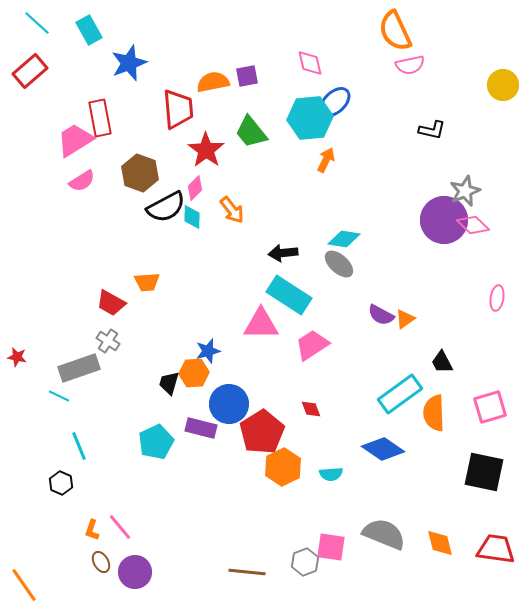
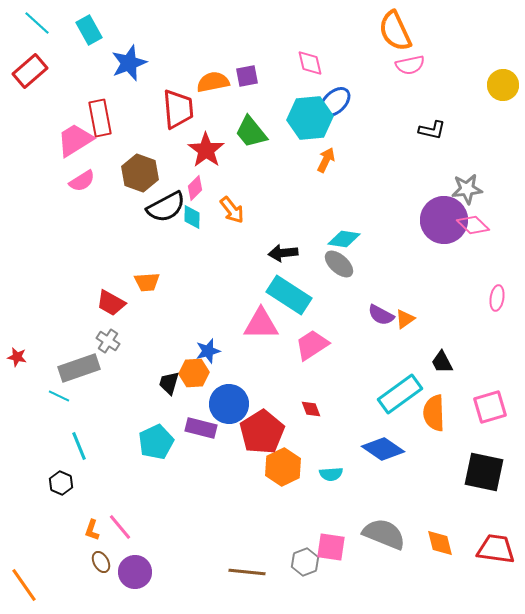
gray star at (465, 191): moved 2 px right, 2 px up; rotated 16 degrees clockwise
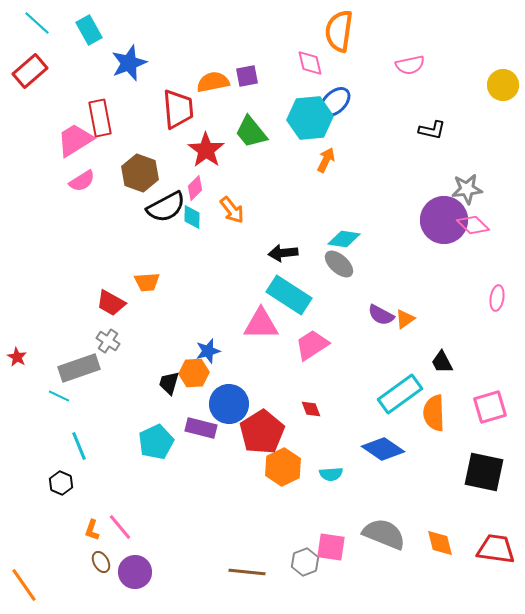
orange semicircle at (395, 31): moved 56 px left; rotated 33 degrees clockwise
red star at (17, 357): rotated 18 degrees clockwise
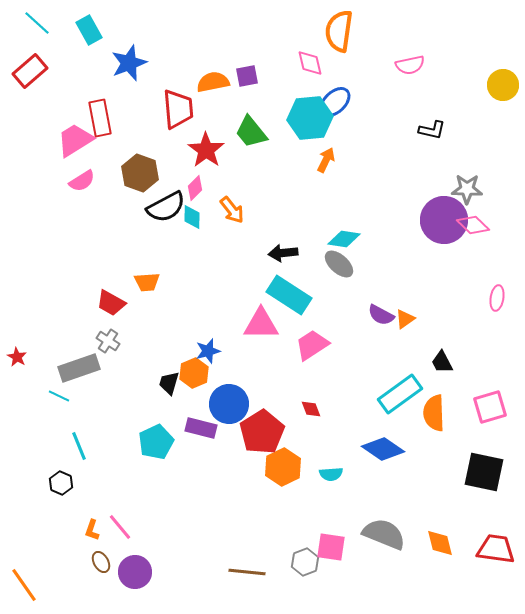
gray star at (467, 189): rotated 8 degrees clockwise
orange hexagon at (194, 373): rotated 20 degrees counterclockwise
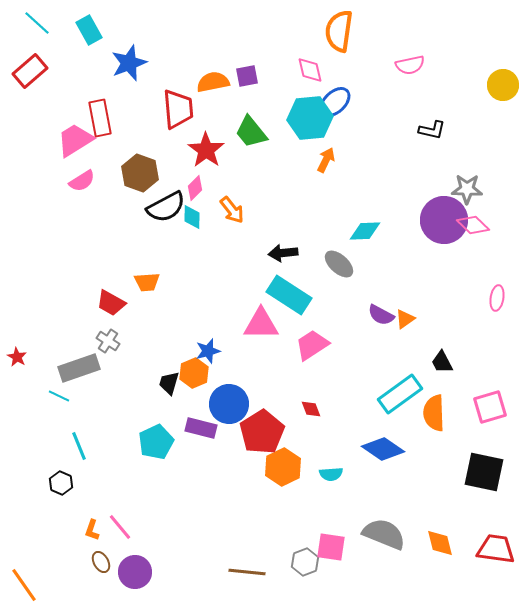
pink diamond at (310, 63): moved 7 px down
cyan diamond at (344, 239): moved 21 px right, 8 px up; rotated 12 degrees counterclockwise
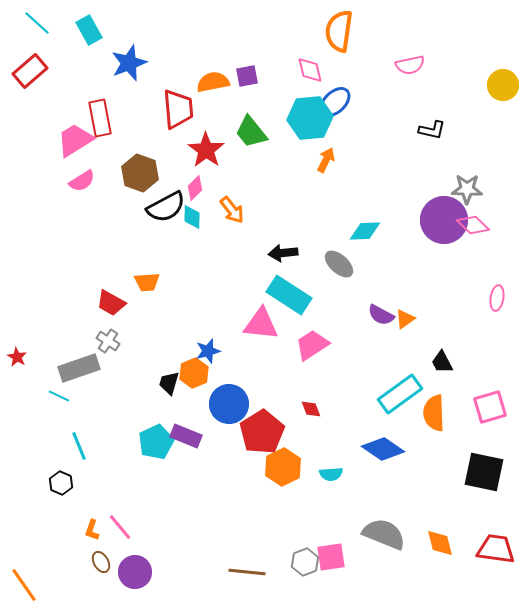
pink triangle at (261, 324): rotated 6 degrees clockwise
purple rectangle at (201, 428): moved 15 px left, 8 px down; rotated 8 degrees clockwise
pink square at (331, 547): moved 10 px down; rotated 16 degrees counterclockwise
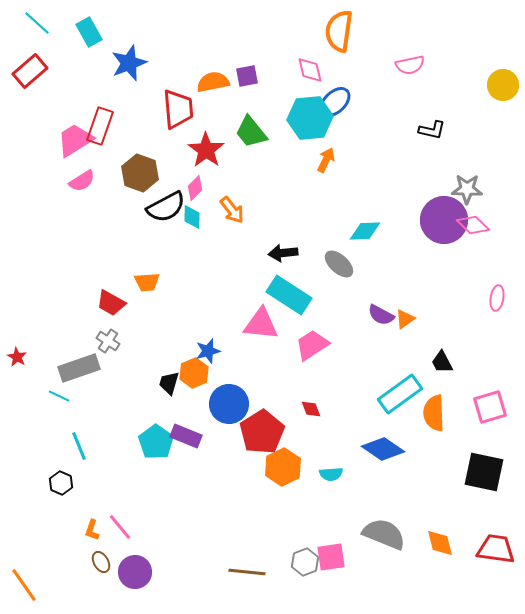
cyan rectangle at (89, 30): moved 2 px down
red rectangle at (100, 118): moved 8 px down; rotated 30 degrees clockwise
cyan pentagon at (156, 442): rotated 12 degrees counterclockwise
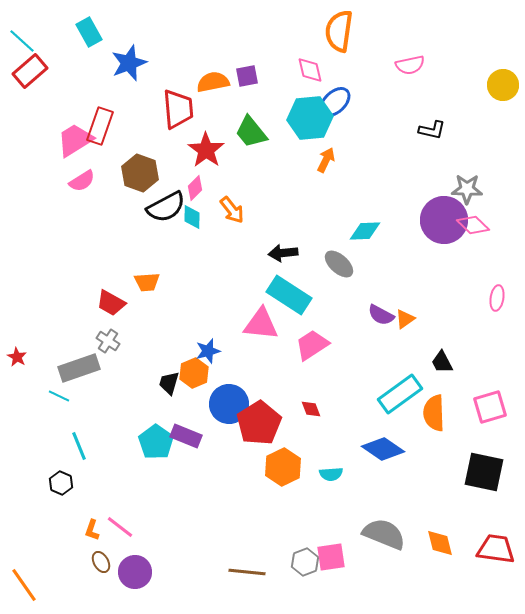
cyan line at (37, 23): moved 15 px left, 18 px down
red pentagon at (262, 432): moved 3 px left, 9 px up
pink line at (120, 527): rotated 12 degrees counterclockwise
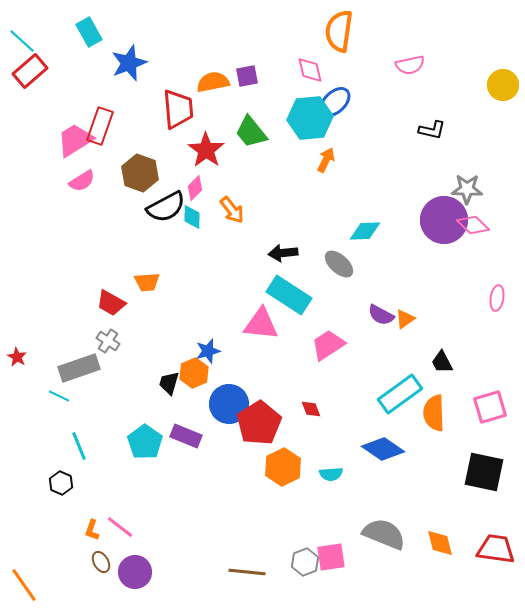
pink trapezoid at (312, 345): moved 16 px right
cyan pentagon at (156, 442): moved 11 px left
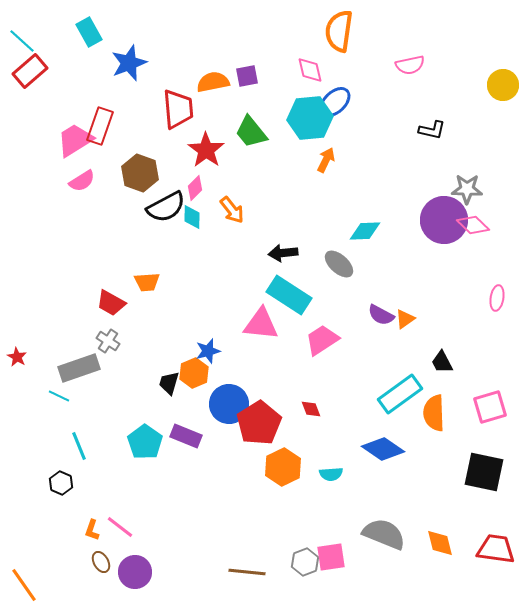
pink trapezoid at (328, 345): moved 6 px left, 5 px up
